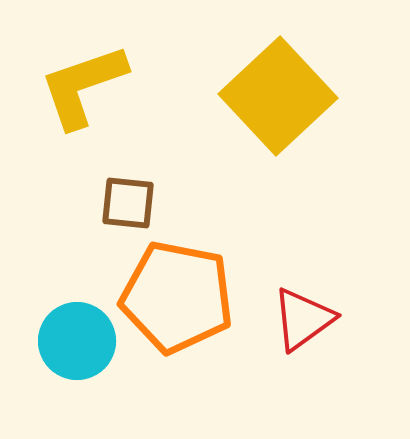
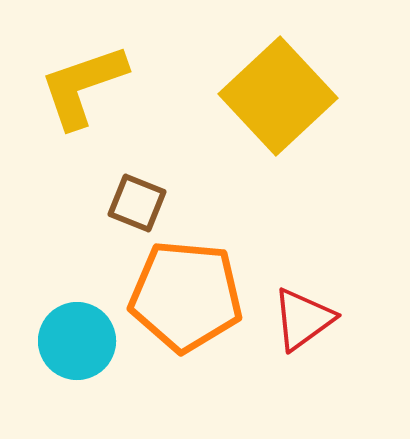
brown square: moved 9 px right; rotated 16 degrees clockwise
orange pentagon: moved 9 px right, 1 px up; rotated 6 degrees counterclockwise
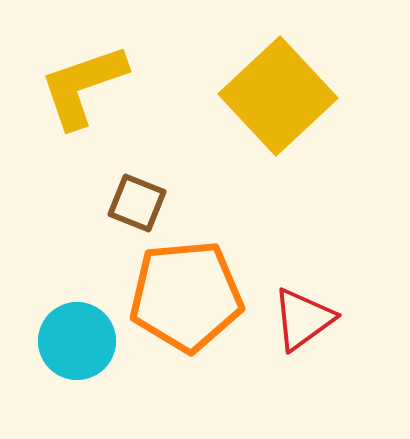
orange pentagon: rotated 10 degrees counterclockwise
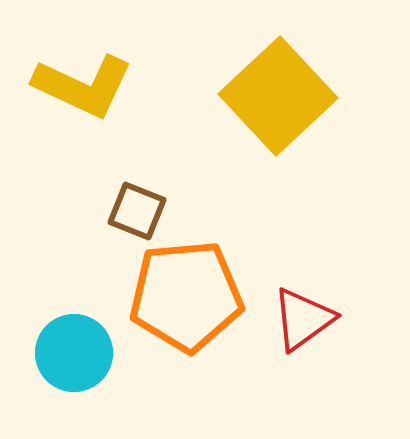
yellow L-shape: rotated 136 degrees counterclockwise
brown square: moved 8 px down
cyan circle: moved 3 px left, 12 px down
